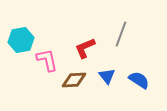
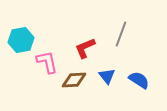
pink L-shape: moved 2 px down
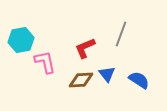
pink L-shape: moved 2 px left
blue triangle: moved 2 px up
brown diamond: moved 7 px right
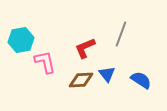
blue semicircle: moved 2 px right
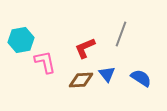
blue semicircle: moved 2 px up
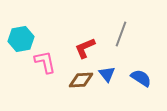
cyan hexagon: moved 1 px up
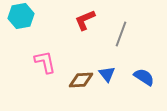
cyan hexagon: moved 23 px up
red L-shape: moved 28 px up
blue semicircle: moved 3 px right, 1 px up
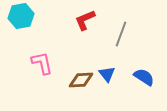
pink L-shape: moved 3 px left, 1 px down
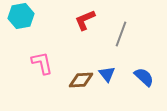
blue semicircle: rotated 10 degrees clockwise
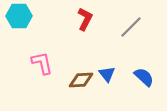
cyan hexagon: moved 2 px left; rotated 10 degrees clockwise
red L-shape: moved 1 px up; rotated 140 degrees clockwise
gray line: moved 10 px right, 7 px up; rotated 25 degrees clockwise
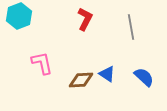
cyan hexagon: rotated 20 degrees counterclockwise
gray line: rotated 55 degrees counterclockwise
blue triangle: rotated 18 degrees counterclockwise
